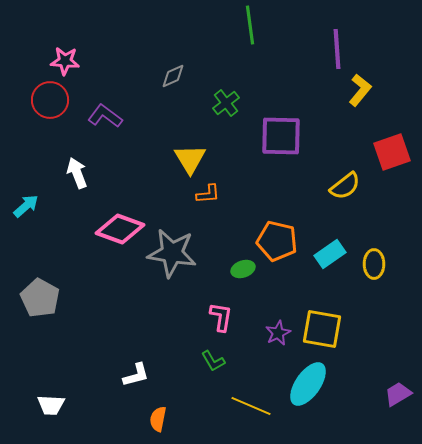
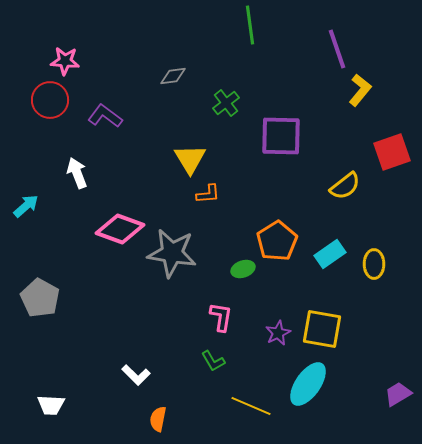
purple line: rotated 15 degrees counterclockwise
gray diamond: rotated 16 degrees clockwise
orange pentagon: rotated 27 degrees clockwise
white L-shape: rotated 60 degrees clockwise
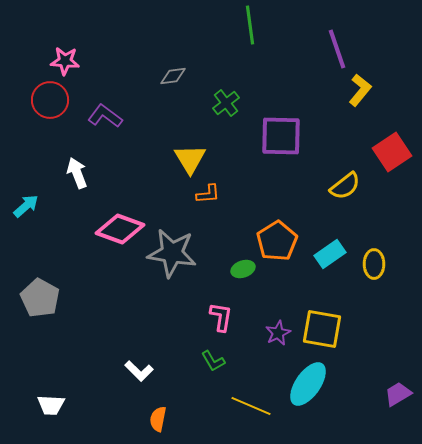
red square: rotated 15 degrees counterclockwise
white L-shape: moved 3 px right, 4 px up
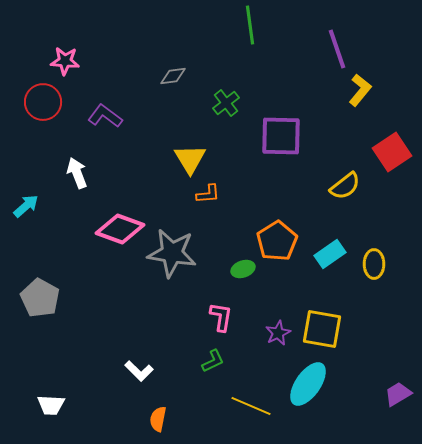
red circle: moved 7 px left, 2 px down
green L-shape: rotated 85 degrees counterclockwise
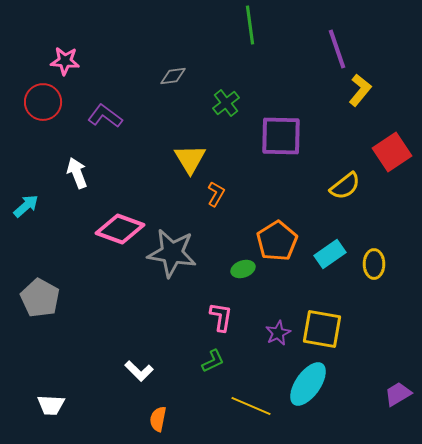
orange L-shape: moved 8 px right; rotated 55 degrees counterclockwise
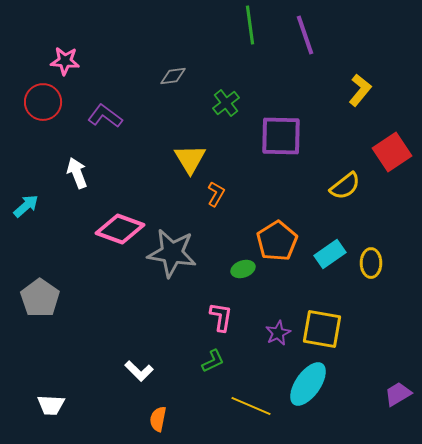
purple line: moved 32 px left, 14 px up
yellow ellipse: moved 3 px left, 1 px up
gray pentagon: rotated 6 degrees clockwise
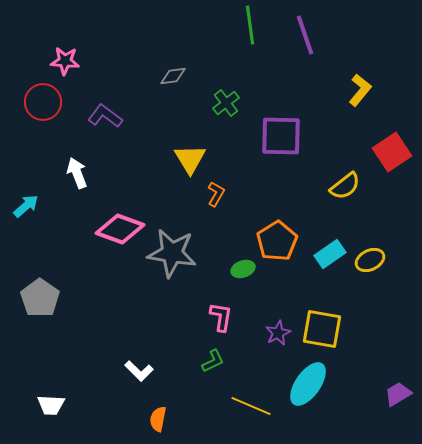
yellow ellipse: moved 1 px left, 3 px up; rotated 64 degrees clockwise
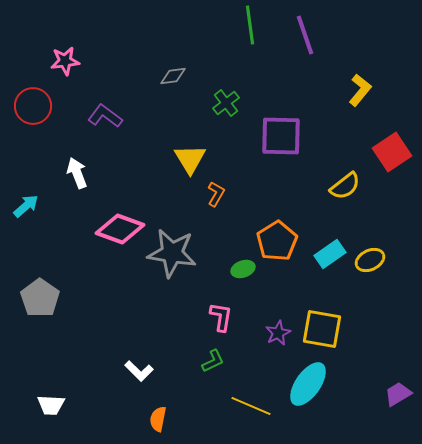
pink star: rotated 12 degrees counterclockwise
red circle: moved 10 px left, 4 px down
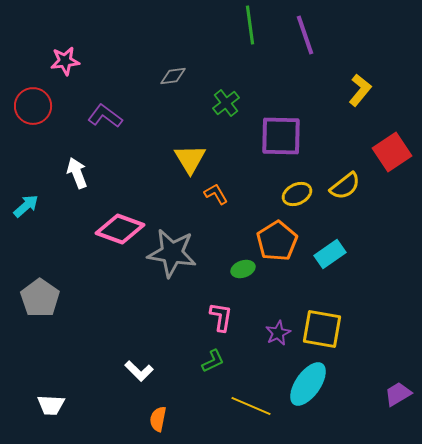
orange L-shape: rotated 60 degrees counterclockwise
yellow ellipse: moved 73 px left, 66 px up
